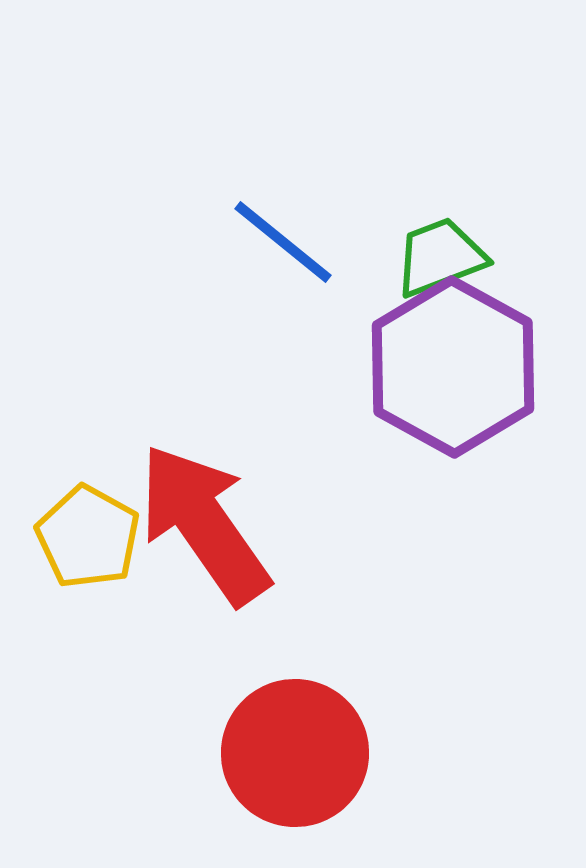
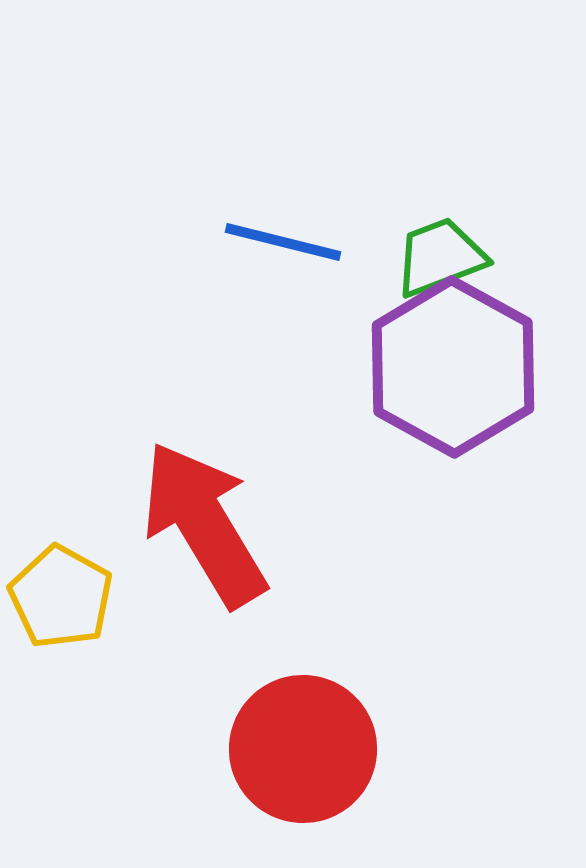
blue line: rotated 25 degrees counterclockwise
red arrow: rotated 4 degrees clockwise
yellow pentagon: moved 27 px left, 60 px down
red circle: moved 8 px right, 4 px up
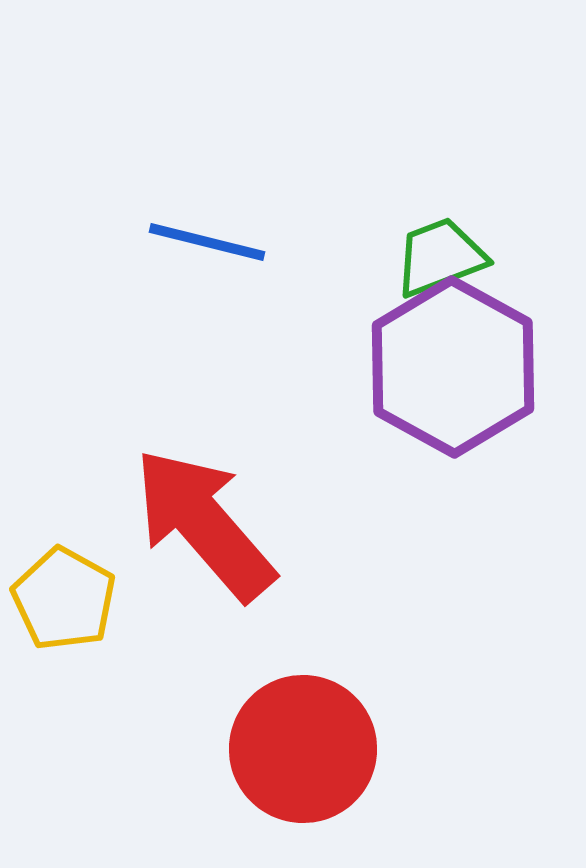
blue line: moved 76 px left
red arrow: rotated 10 degrees counterclockwise
yellow pentagon: moved 3 px right, 2 px down
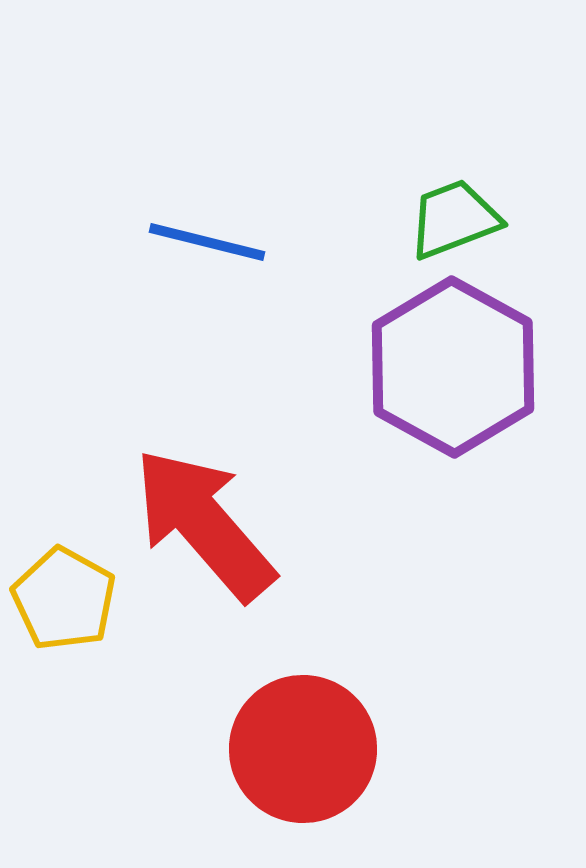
green trapezoid: moved 14 px right, 38 px up
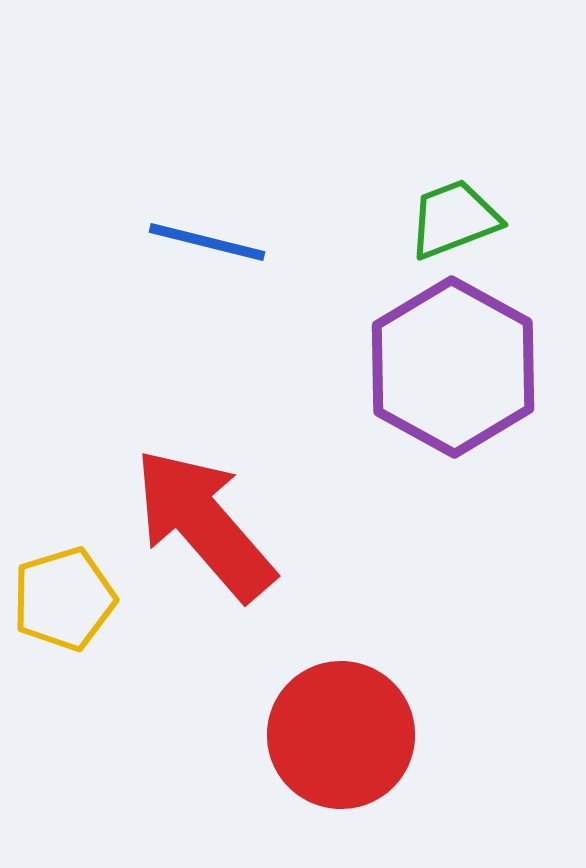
yellow pentagon: rotated 26 degrees clockwise
red circle: moved 38 px right, 14 px up
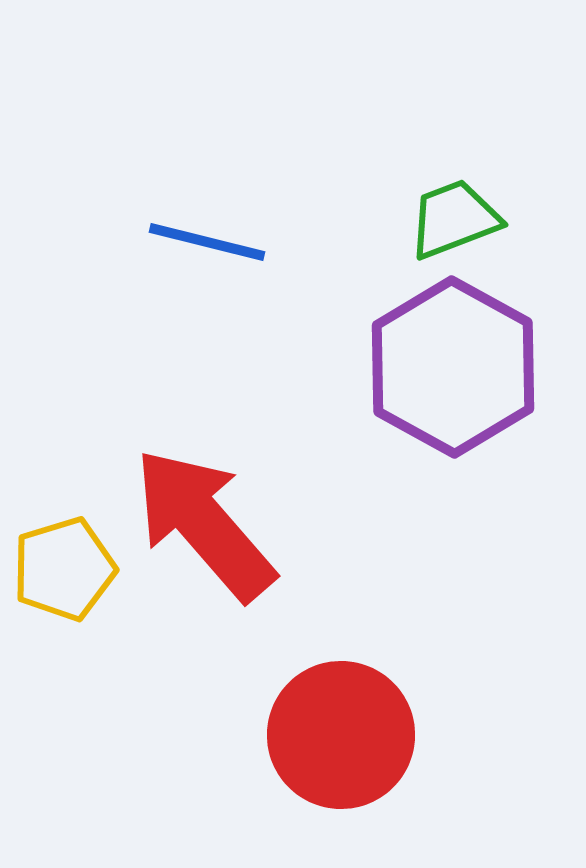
yellow pentagon: moved 30 px up
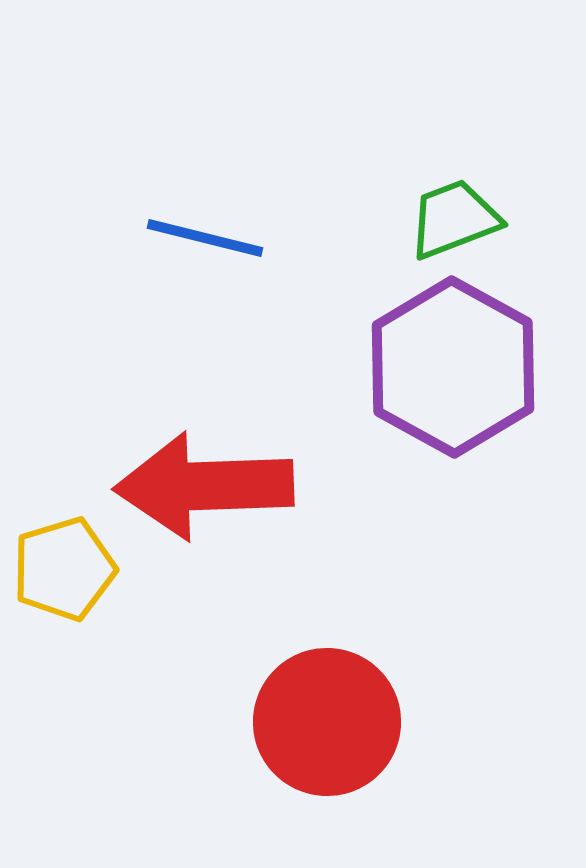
blue line: moved 2 px left, 4 px up
red arrow: moved 38 px up; rotated 51 degrees counterclockwise
red circle: moved 14 px left, 13 px up
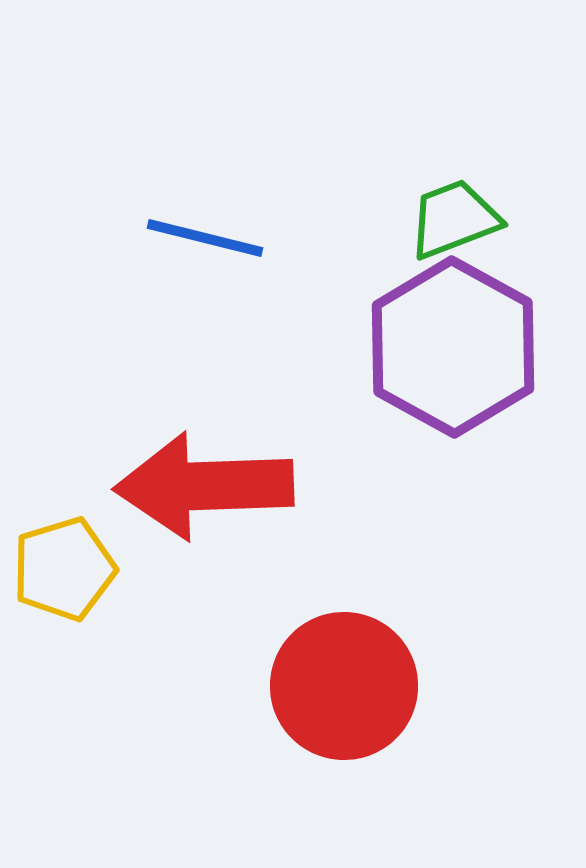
purple hexagon: moved 20 px up
red circle: moved 17 px right, 36 px up
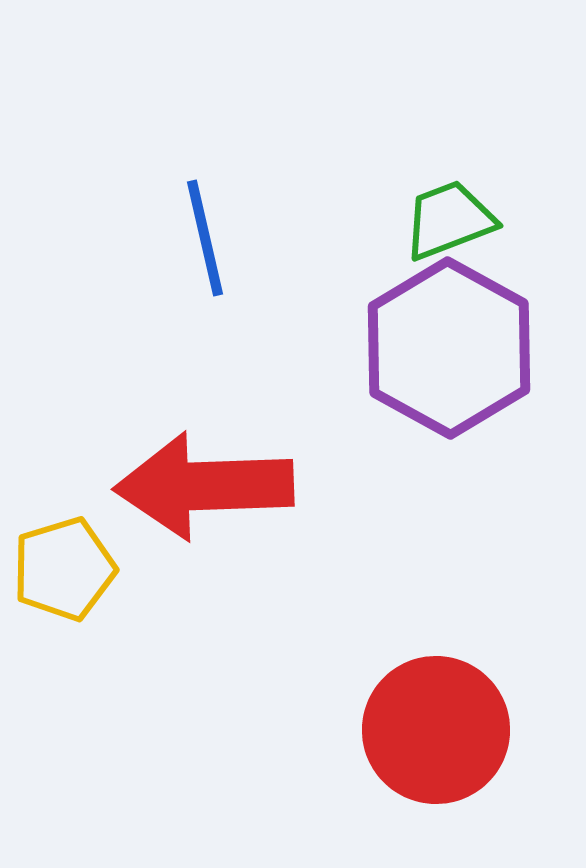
green trapezoid: moved 5 px left, 1 px down
blue line: rotated 63 degrees clockwise
purple hexagon: moved 4 px left, 1 px down
red circle: moved 92 px right, 44 px down
